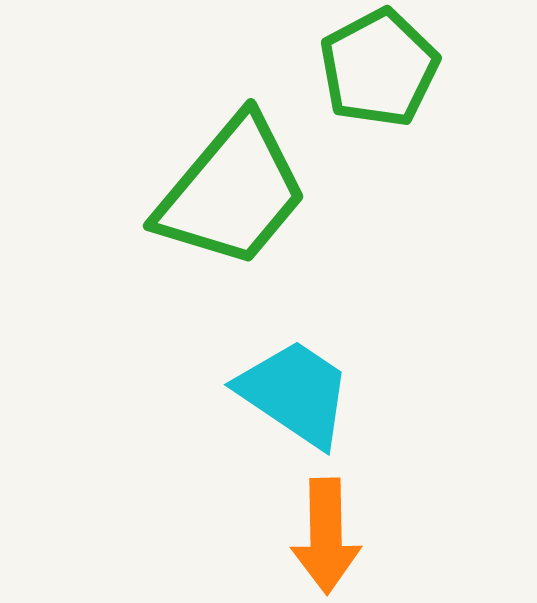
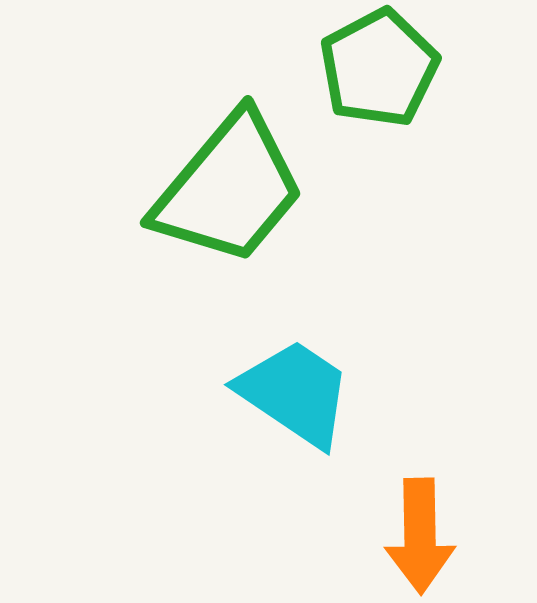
green trapezoid: moved 3 px left, 3 px up
orange arrow: moved 94 px right
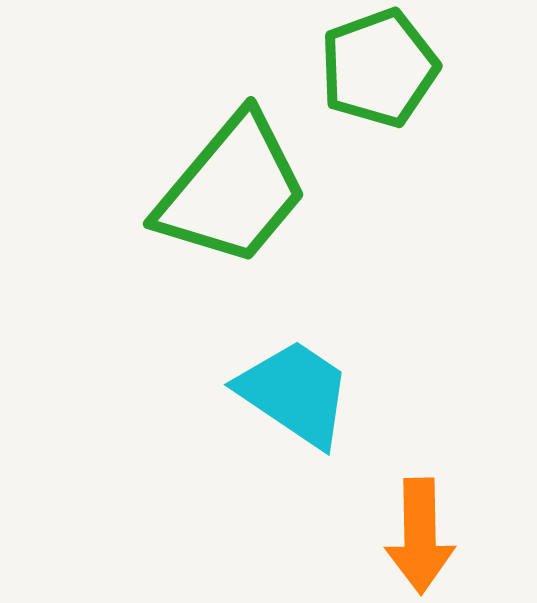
green pentagon: rotated 8 degrees clockwise
green trapezoid: moved 3 px right, 1 px down
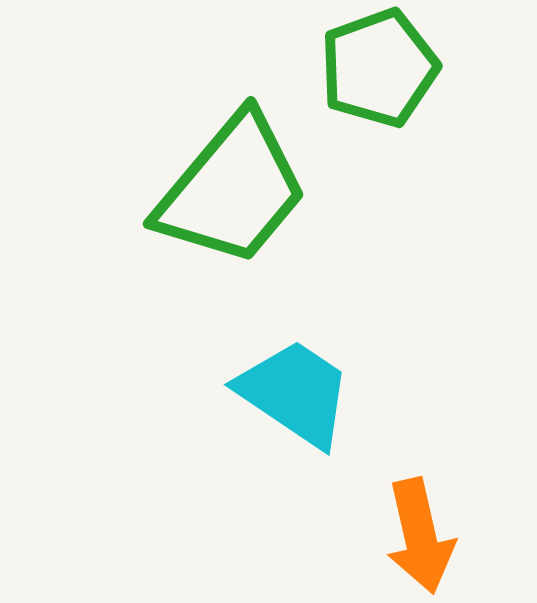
orange arrow: rotated 12 degrees counterclockwise
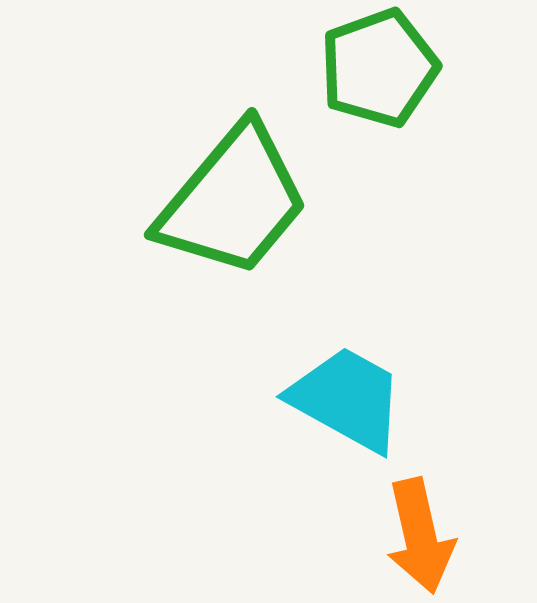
green trapezoid: moved 1 px right, 11 px down
cyan trapezoid: moved 52 px right, 6 px down; rotated 5 degrees counterclockwise
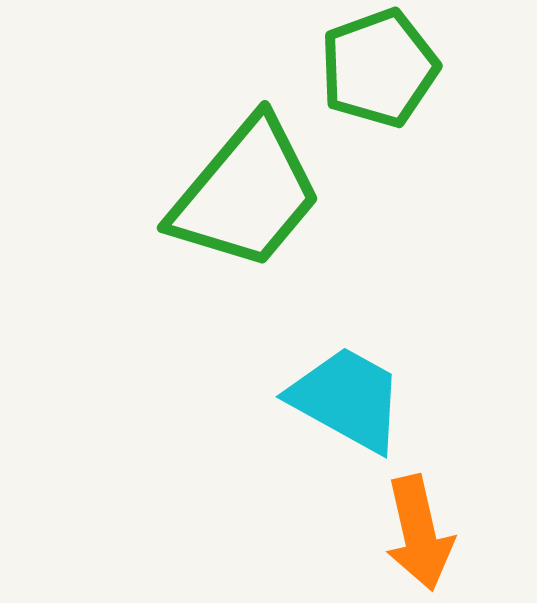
green trapezoid: moved 13 px right, 7 px up
orange arrow: moved 1 px left, 3 px up
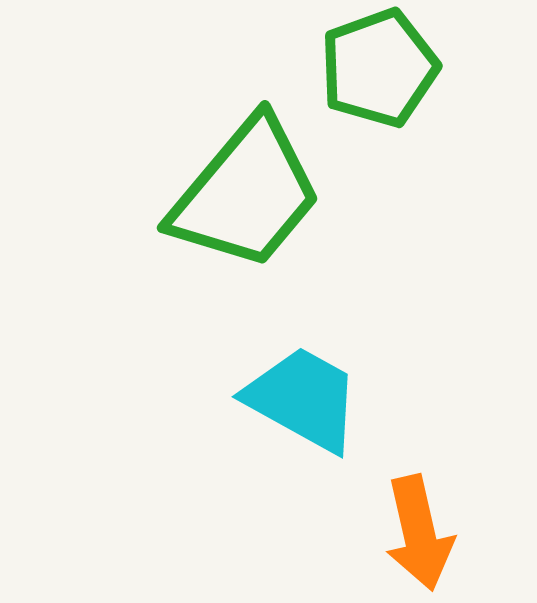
cyan trapezoid: moved 44 px left
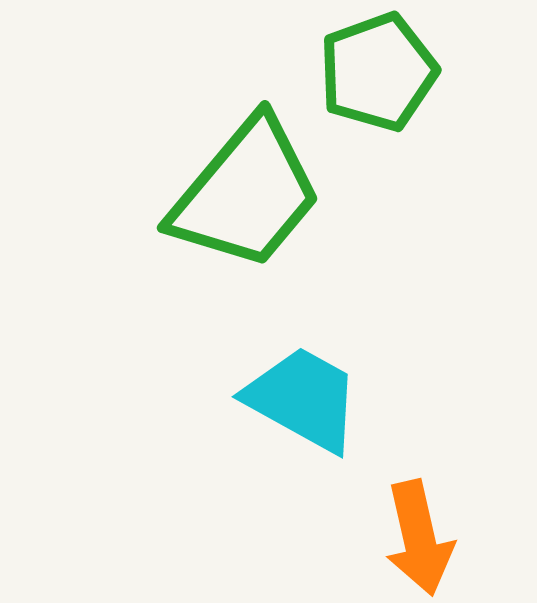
green pentagon: moved 1 px left, 4 px down
orange arrow: moved 5 px down
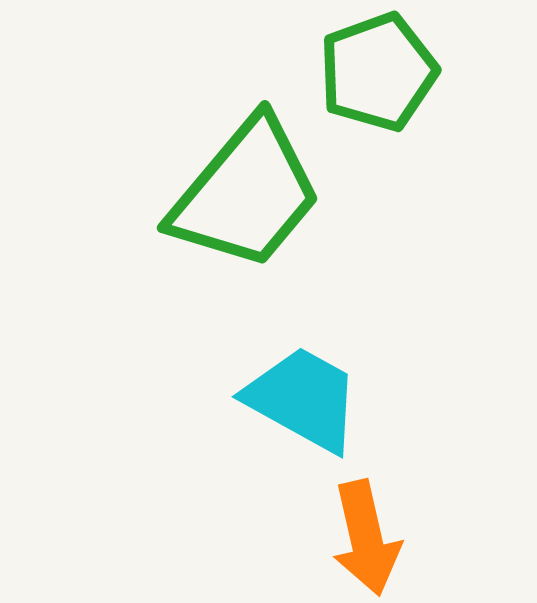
orange arrow: moved 53 px left
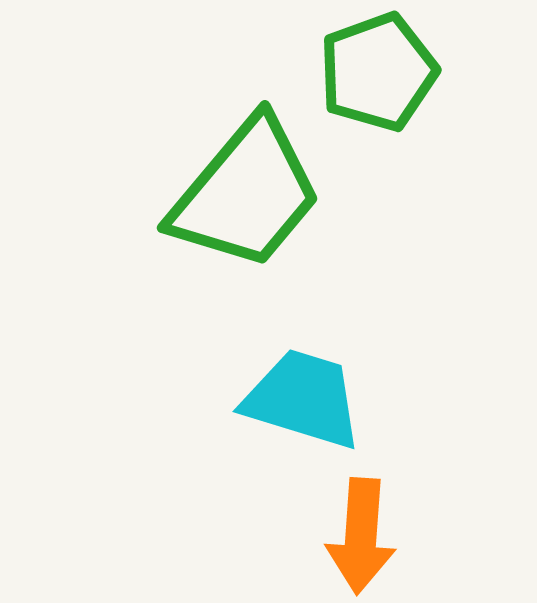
cyan trapezoid: rotated 12 degrees counterclockwise
orange arrow: moved 5 px left, 2 px up; rotated 17 degrees clockwise
